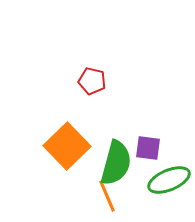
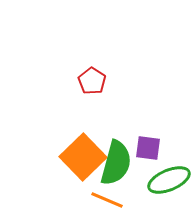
red pentagon: rotated 20 degrees clockwise
orange square: moved 16 px right, 11 px down
orange line: moved 4 px down; rotated 44 degrees counterclockwise
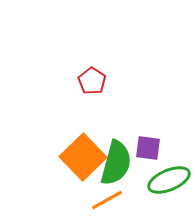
orange line: rotated 52 degrees counterclockwise
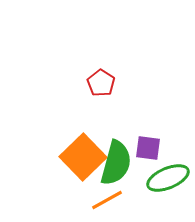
red pentagon: moved 9 px right, 2 px down
green ellipse: moved 1 px left, 2 px up
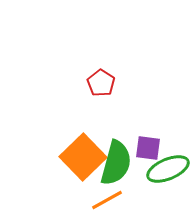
green ellipse: moved 9 px up
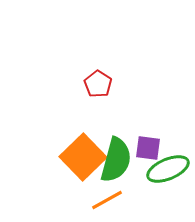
red pentagon: moved 3 px left, 1 px down
green semicircle: moved 3 px up
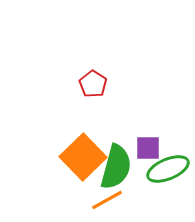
red pentagon: moved 5 px left
purple square: rotated 8 degrees counterclockwise
green semicircle: moved 7 px down
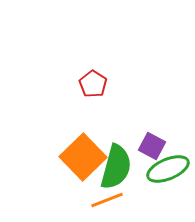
purple square: moved 4 px right, 2 px up; rotated 28 degrees clockwise
orange line: rotated 8 degrees clockwise
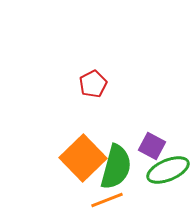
red pentagon: rotated 12 degrees clockwise
orange square: moved 1 px down
green ellipse: moved 1 px down
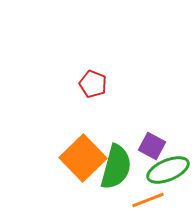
red pentagon: rotated 24 degrees counterclockwise
orange line: moved 41 px right
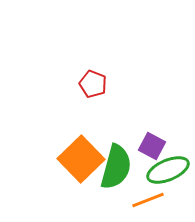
orange square: moved 2 px left, 1 px down
